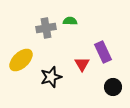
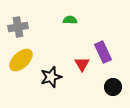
green semicircle: moved 1 px up
gray cross: moved 28 px left, 1 px up
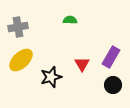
purple rectangle: moved 8 px right, 5 px down; rotated 55 degrees clockwise
black circle: moved 2 px up
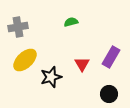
green semicircle: moved 1 px right, 2 px down; rotated 16 degrees counterclockwise
yellow ellipse: moved 4 px right
black circle: moved 4 px left, 9 px down
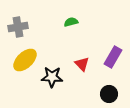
purple rectangle: moved 2 px right
red triangle: rotated 14 degrees counterclockwise
black star: moved 1 px right; rotated 20 degrees clockwise
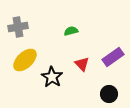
green semicircle: moved 9 px down
purple rectangle: rotated 25 degrees clockwise
black star: rotated 30 degrees clockwise
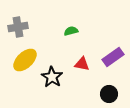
red triangle: rotated 35 degrees counterclockwise
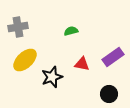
black star: rotated 20 degrees clockwise
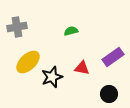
gray cross: moved 1 px left
yellow ellipse: moved 3 px right, 2 px down
red triangle: moved 4 px down
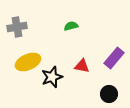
green semicircle: moved 5 px up
purple rectangle: moved 1 px right, 1 px down; rotated 15 degrees counterclockwise
yellow ellipse: rotated 20 degrees clockwise
red triangle: moved 2 px up
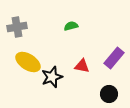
yellow ellipse: rotated 55 degrees clockwise
